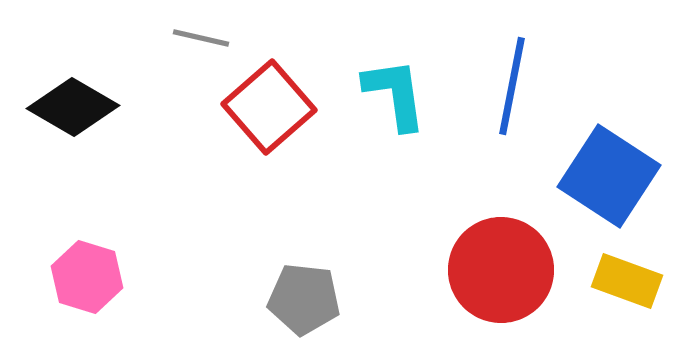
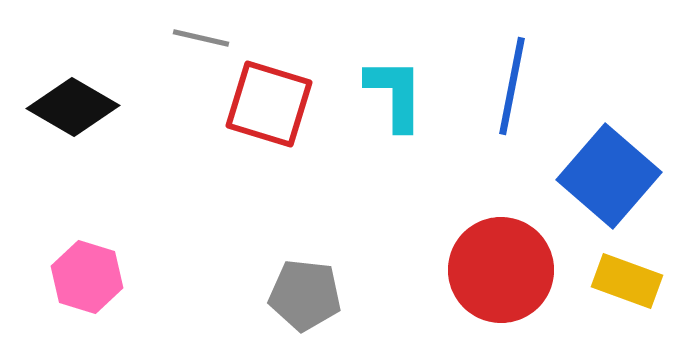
cyan L-shape: rotated 8 degrees clockwise
red square: moved 3 px up; rotated 32 degrees counterclockwise
blue square: rotated 8 degrees clockwise
gray pentagon: moved 1 px right, 4 px up
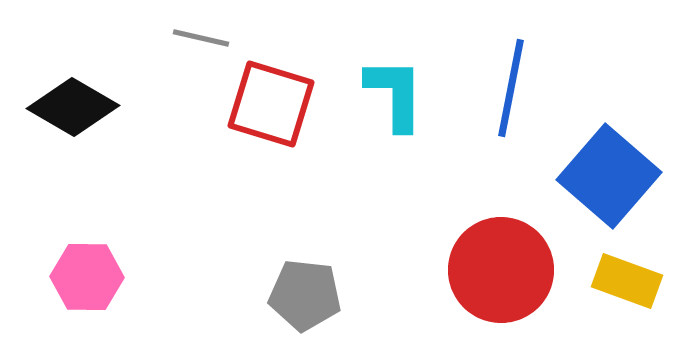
blue line: moved 1 px left, 2 px down
red square: moved 2 px right
pink hexagon: rotated 16 degrees counterclockwise
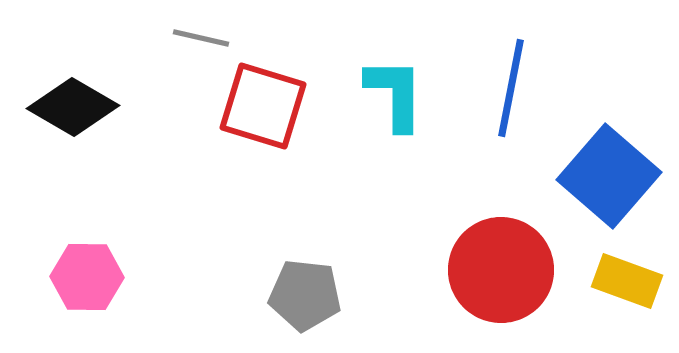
red square: moved 8 px left, 2 px down
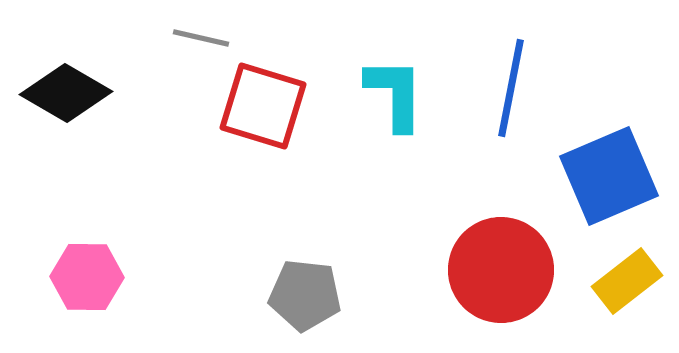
black diamond: moved 7 px left, 14 px up
blue square: rotated 26 degrees clockwise
yellow rectangle: rotated 58 degrees counterclockwise
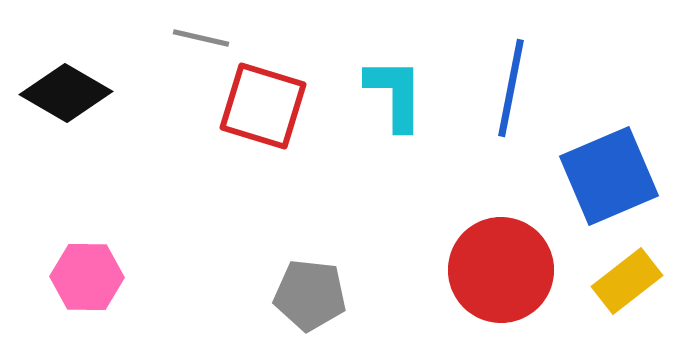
gray pentagon: moved 5 px right
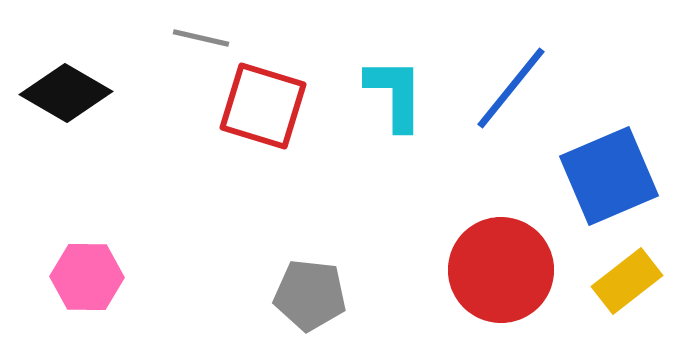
blue line: rotated 28 degrees clockwise
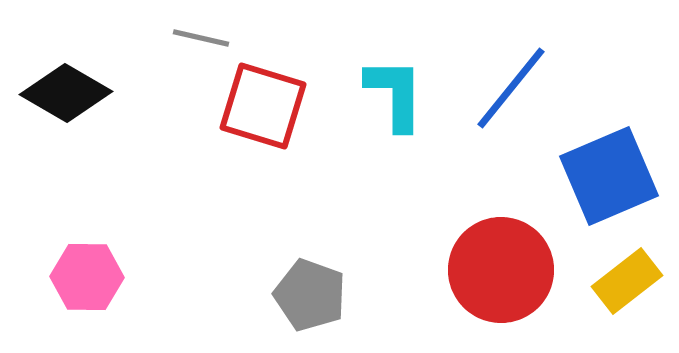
gray pentagon: rotated 14 degrees clockwise
